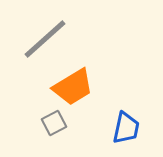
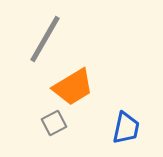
gray line: rotated 18 degrees counterclockwise
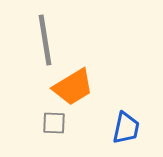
gray line: moved 1 px down; rotated 39 degrees counterclockwise
gray square: rotated 30 degrees clockwise
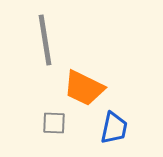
orange trapezoid: moved 11 px right, 1 px down; rotated 57 degrees clockwise
blue trapezoid: moved 12 px left
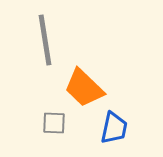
orange trapezoid: rotated 18 degrees clockwise
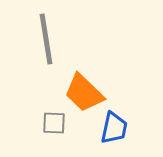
gray line: moved 1 px right, 1 px up
orange trapezoid: moved 5 px down
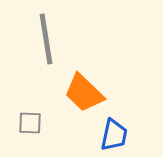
gray square: moved 24 px left
blue trapezoid: moved 7 px down
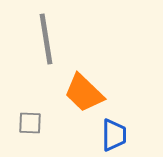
blue trapezoid: rotated 12 degrees counterclockwise
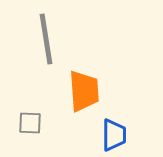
orange trapezoid: moved 2 px up; rotated 138 degrees counterclockwise
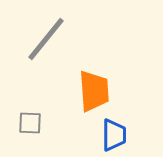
gray line: rotated 48 degrees clockwise
orange trapezoid: moved 10 px right
